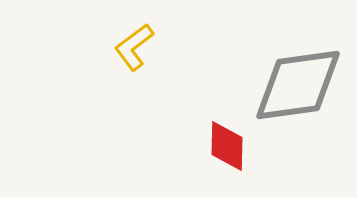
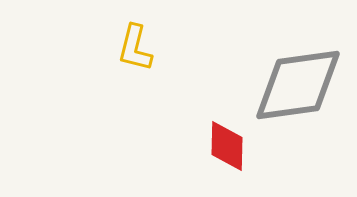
yellow L-shape: moved 1 px right, 1 px down; rotated 39 degrees counterclockwise
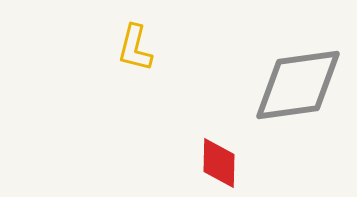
red diamond: moved 8 px left, 17 px down
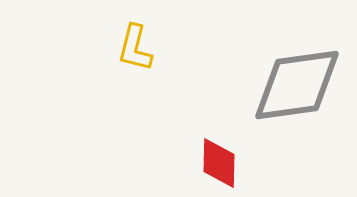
gray diamond: moved 1 px left
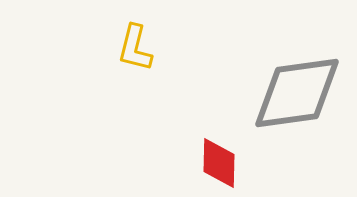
gray diamond: moved 8 px down
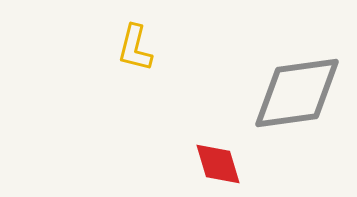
red diamond: moved 1 px left, 1 px down; rotated 18 degrees counterclockwise
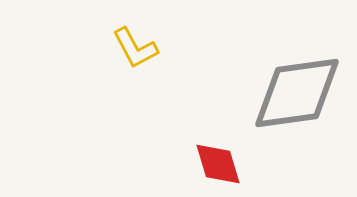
yellow L-shape: rotated 42 degrees counterclockwise
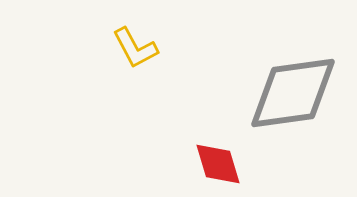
gray diamond: moved 4 px left
